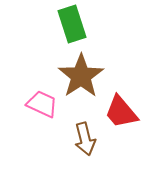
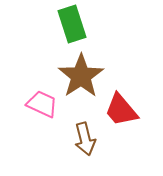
red trapezoid: moved 2 px up
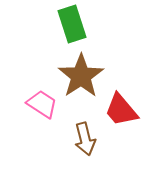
pink trapezoid: rotated 8 degrees clockwise
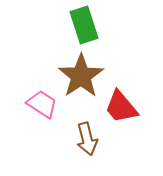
green rectangle: moved 12 px right, 1 px down
red trapezoid: moved 3 px up
brown arrow: moved 2 px right
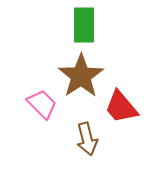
green rectangle: rotated 18 degrees clockwise
pink trapezoid: rotated 12 degrees clockwise
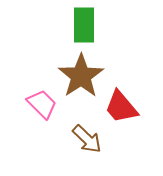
brown arrow: rotated 32 degrees counterclockwise
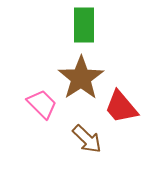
brown star: moved 2 px down
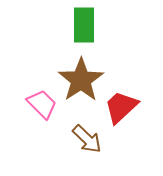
brown star: moved 2 px down
red trapezoid: rotated 87 degrees clockwise
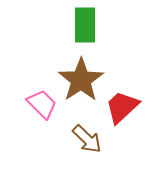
green rectangle: moved 1 px right
red trapezoid: moved 1 px right
